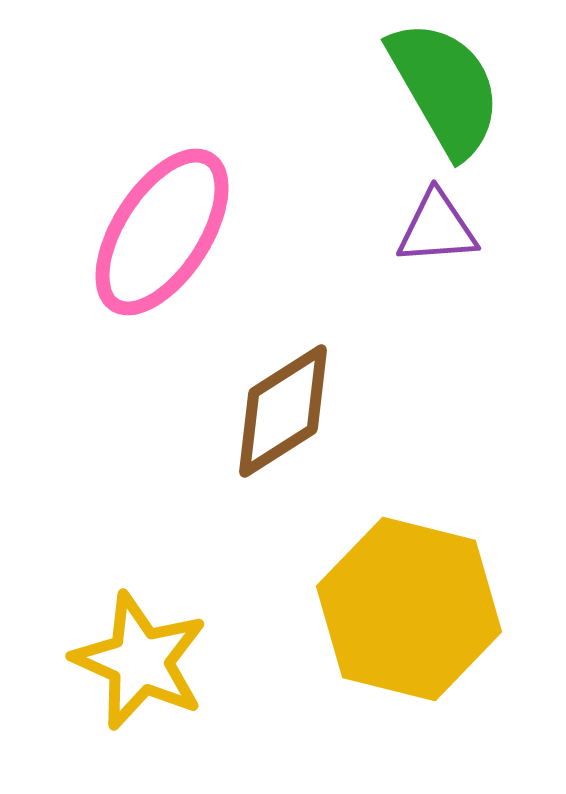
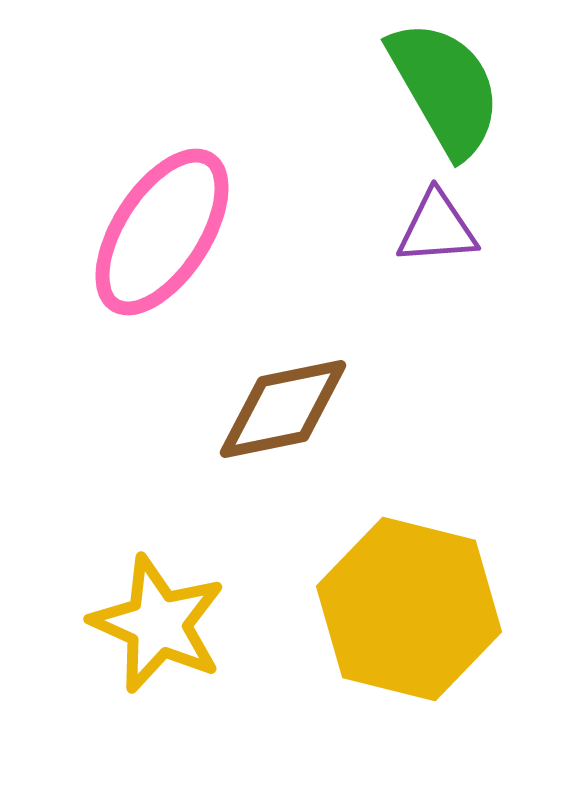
brown diamond: moved 2 px up; rotated 21 degrees clockwise
yellow star: moved 18 px right, 37 px up
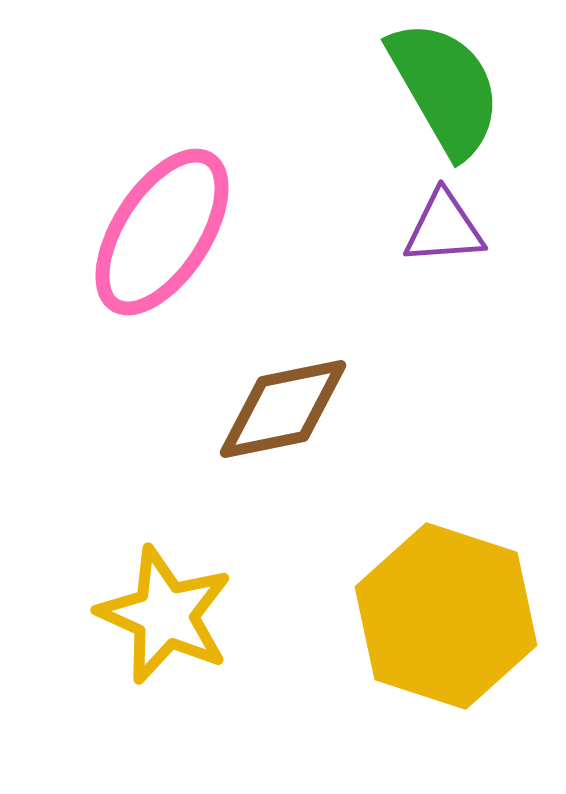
purple triangle: moved 7 px right
yellow hexagon: moved 37 px right, 7 px down; rotated 4 degrees clockwise
yellow star: moved 7 px right, 9 px up
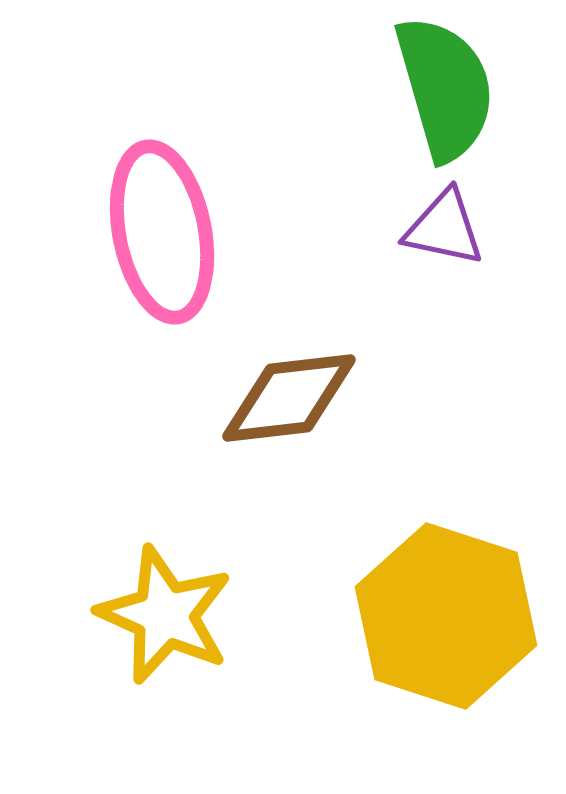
green semicircle: rotated 14 degrees clockwise
purple triangle: rotated 16 degrees clockwise
pink ellipse: rotated 44 degrees counterclockwise
brown diamond: moved 6 px right, 11 px up; rotated 5 degrees clockwise
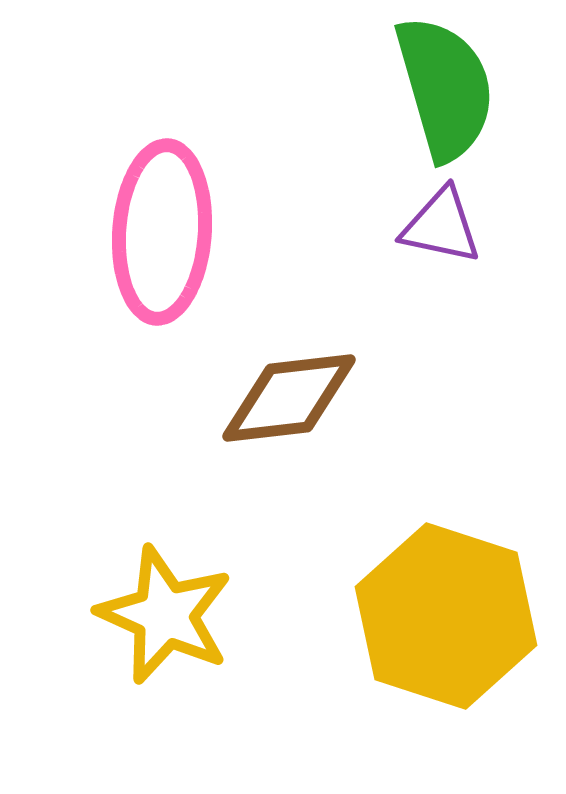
purple triangle: moved 3 px left, 2 px up
pink ellipse: rotated 15 degrees clockwise
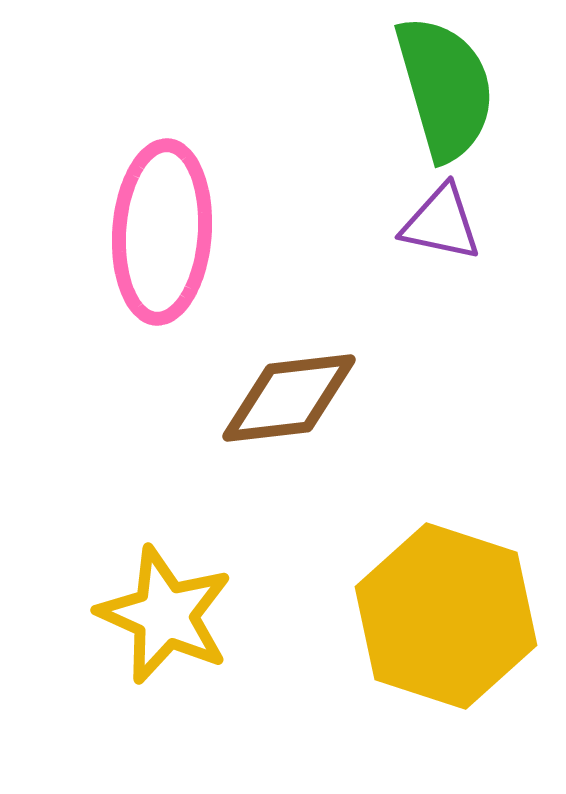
purple triangle: moved 3 px up
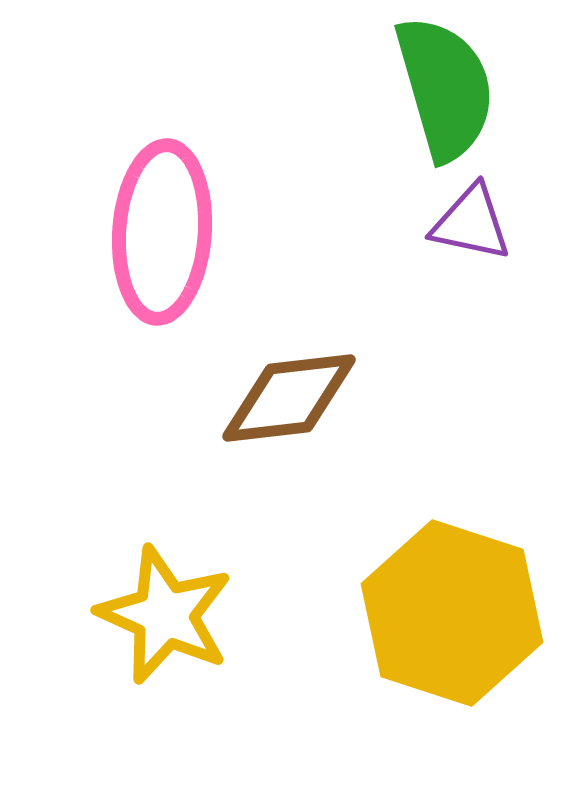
purple triangle: moved 30 px right
yellow hexagon: moved 6 px right, 3 px up
